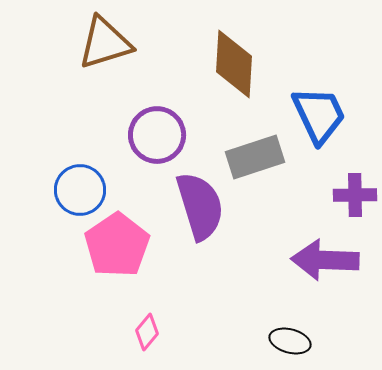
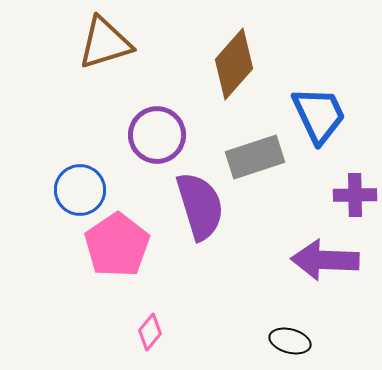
brown diamond: rotated 38 degrees clockwise
pink diamond: moved 3 px right
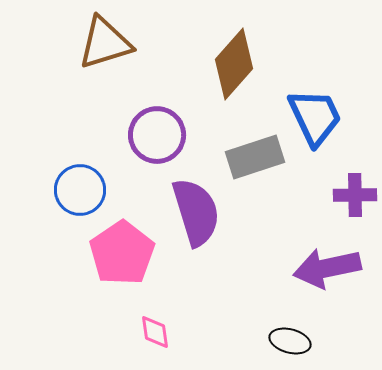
blue trapezoid: moved 4 px left, 2 px down
purple semicircle: moved 4 px left, 6 px down
pink pentagon: moved 5 px right, 8 px down
purple arrow: moved 2 px right, 8 px down; rotated 14 degrees counterclockwise
pink diamond: moved 5 px right; rotated 48 degrees counterclockwise
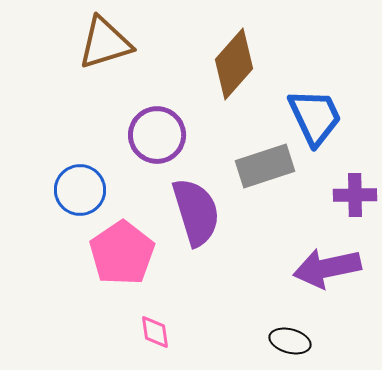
gray rectangle: moved 10 px right, 9 px down
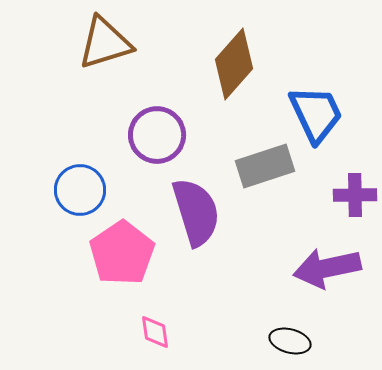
blue trapezoid: moved 1 px right, 3 px up
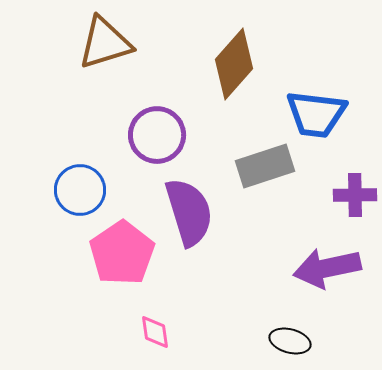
blue trapezoid: rotated 122 degrees clockwise
purple semicircle: moved 7 px left
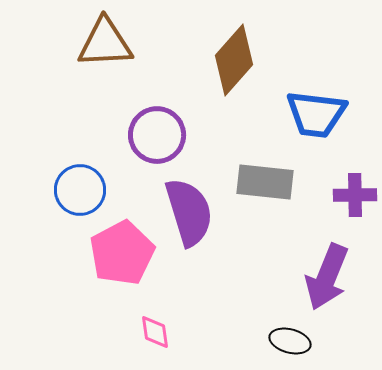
brown triangle: rotated 14 degrees clockwise
brown diamond: moved 4 px up
gray rectangle: moved 16 px down; rotated 24 degrees clockwise
pink pentagon: rotated 6 degrees clockwise
purple arrow: moved 9 px down; rotated 56 degrees counterclockwise
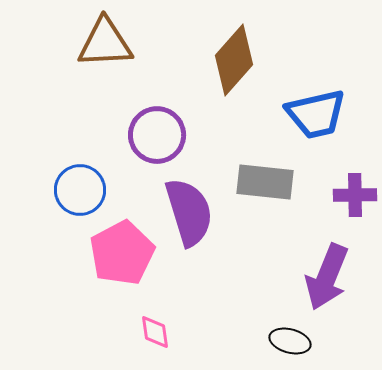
blue trapezoid: rotated 20 degrees counterclockwise
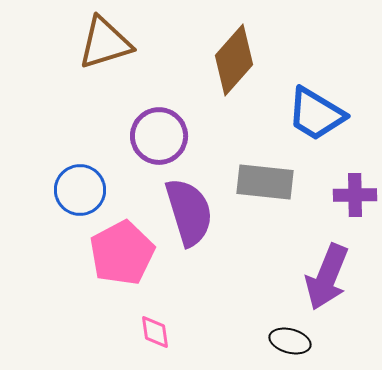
brown triangle: rotated 14 degrees counterclockwise
blue trapezoid: rotated 44 degrees clockwise
purple circle: moved 2 px right, 1 px down
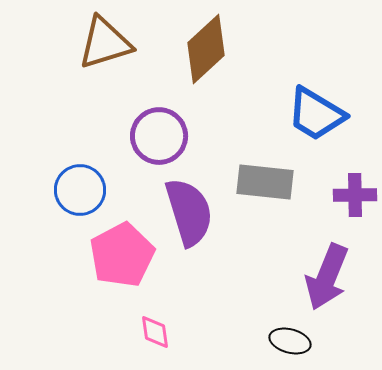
brown diamond: moved 28 px left, 11 px up; rotated 6 degrees clockwise
pink pentagon: moved 2 px down
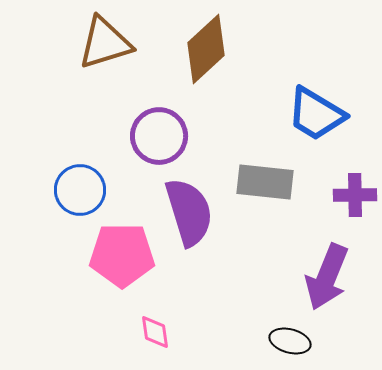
pink pentagon: rotated 28 degrees clockwise
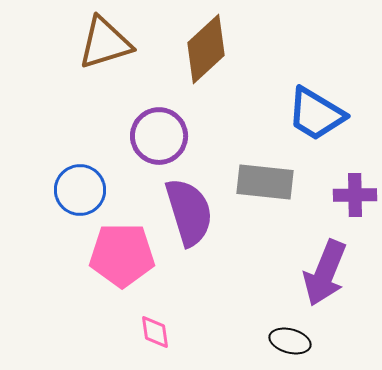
purple arrow: moved 2 px left, 4 px up
